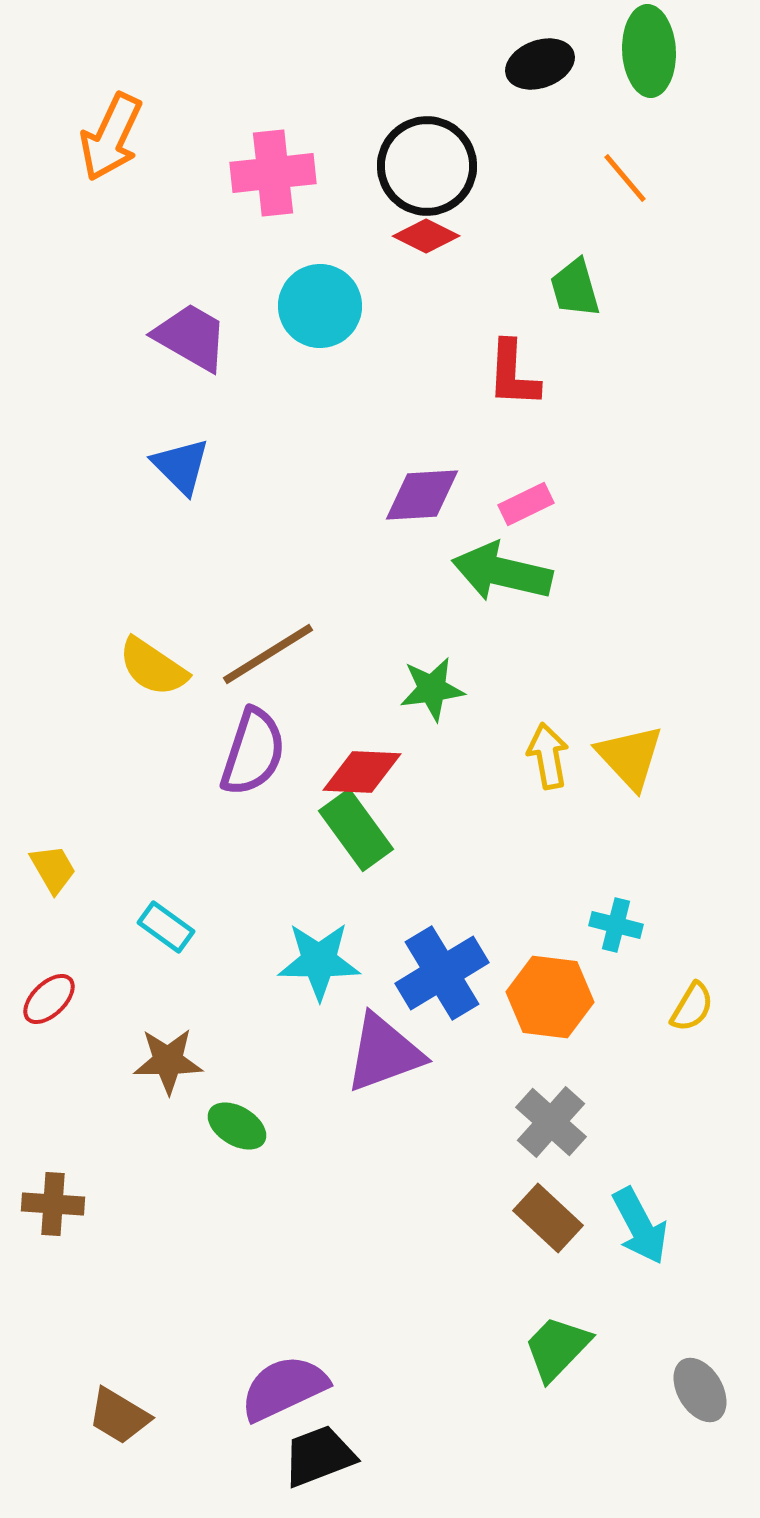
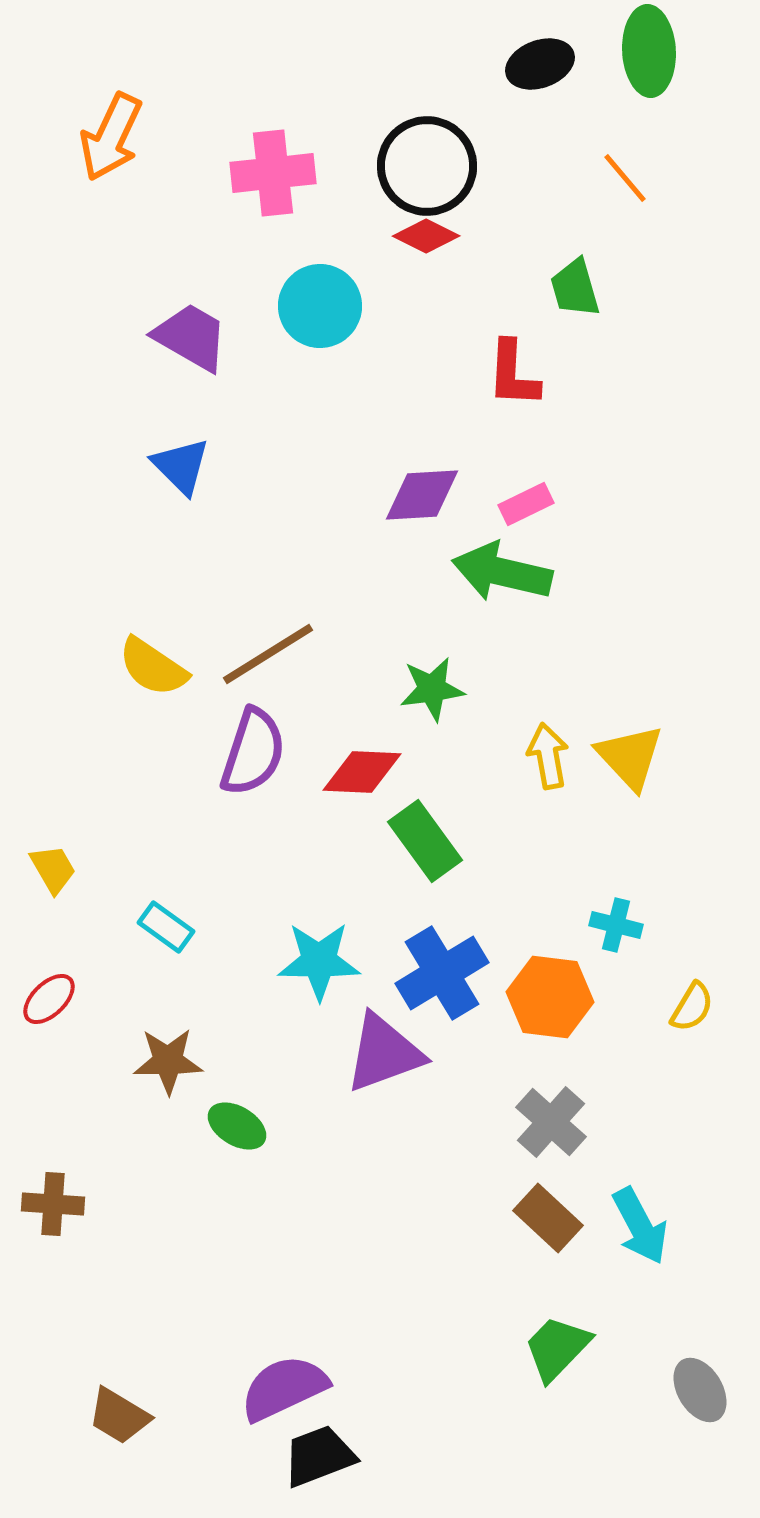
green rectangle at (356, 830): moved 69 px right, 11 px down
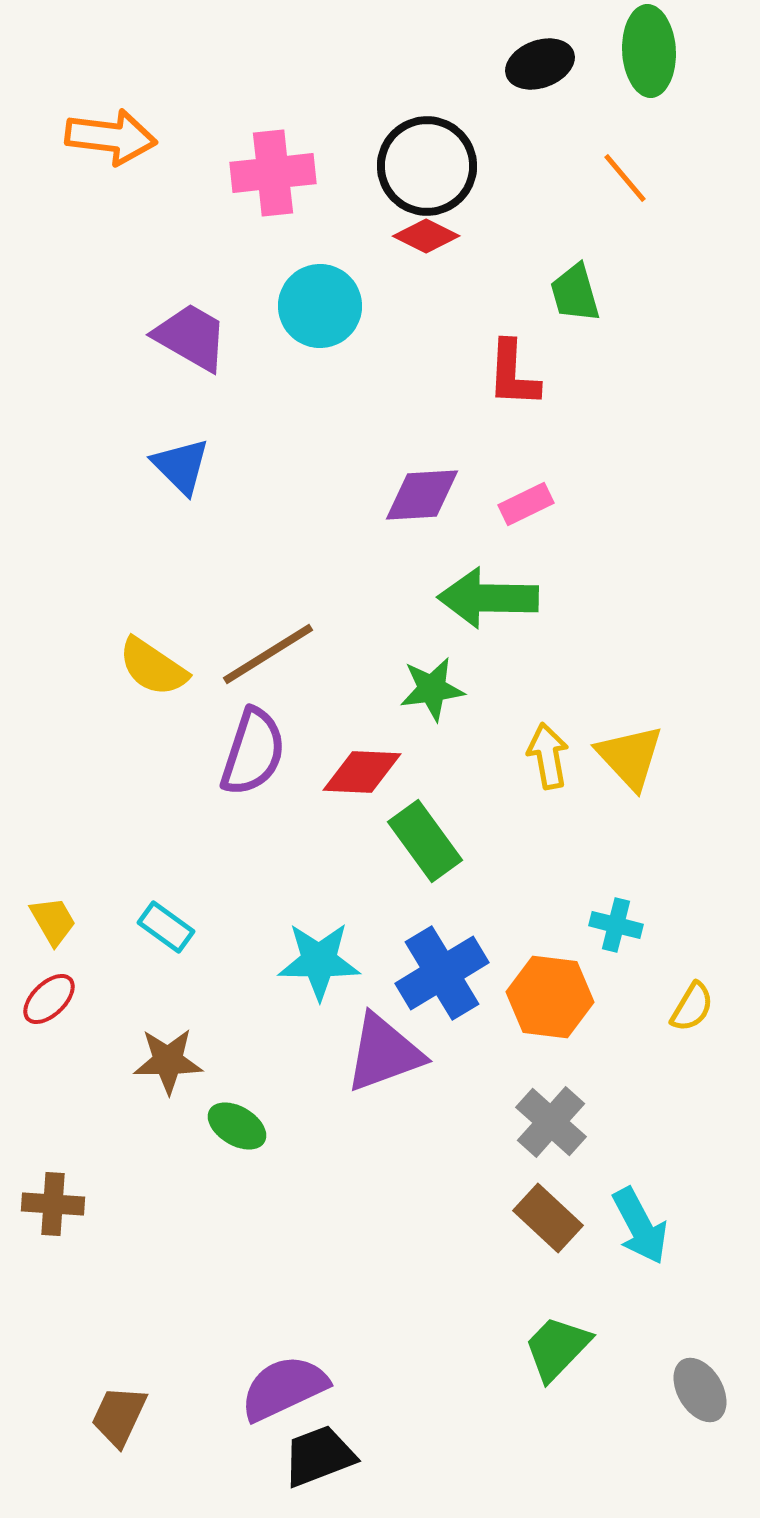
orange arrow at (111, 137): rotated 108 degrees counterclockwise
green trapezoid at (575, 288): moved 5 px down
green arrow at (502, 572): moved 14 px left, 26 px down; rotated 12 degrees counterclockwise
yellow trapezoid at (53, 869): moved 52 px down
brown trapezoid at (119, 1416): rotated 84 degrees clockwise
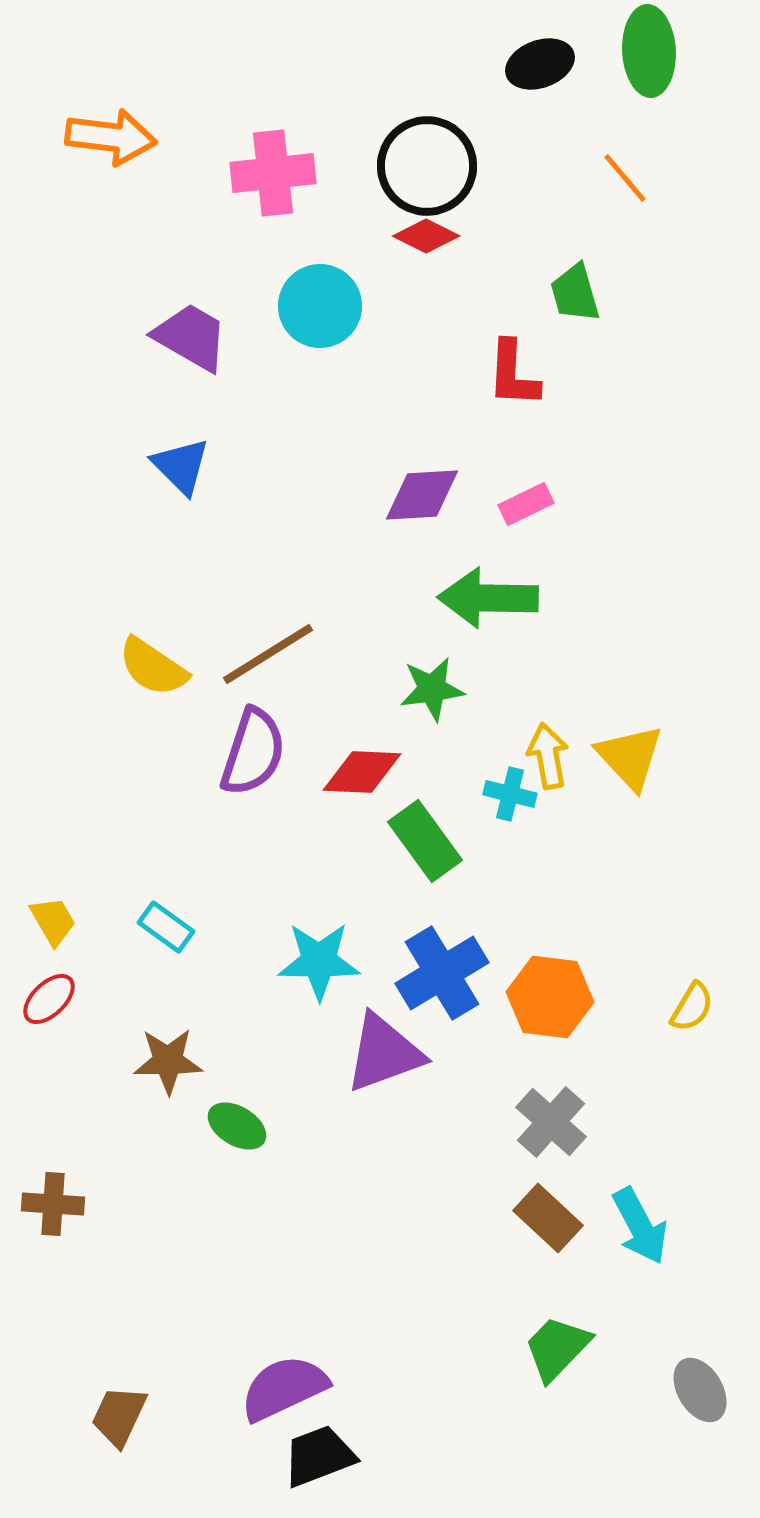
cyan cross at (616, 925): moved 106 px left, 131 px up
